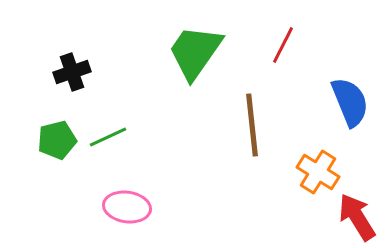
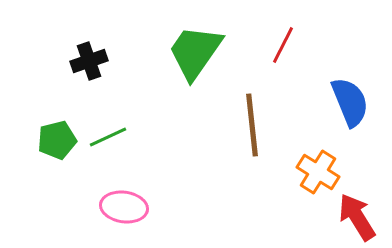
black cross: moved 17 px right, 11 px up
pink ellipse: moved 3 px left
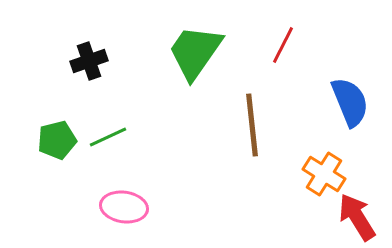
orange cross: moved 6 px right, 2 px down
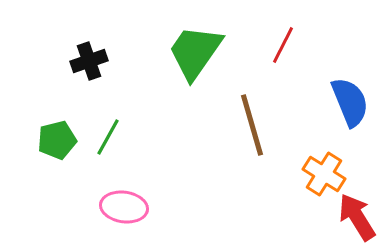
brown line: rotated 10 degrees counterclockwise
green line: rotated 36 degrees counterclockwise
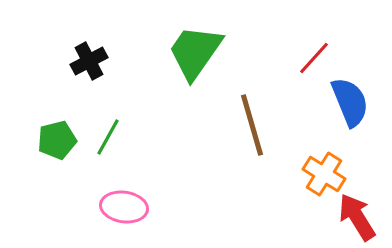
red line: moved 31 px right, 13 px down; rotated 15 degrees clockwise
black cross: rotated 9 degrees counterclockwise
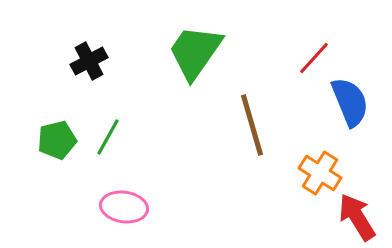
orange cross: moved 4 px left, 1 px up
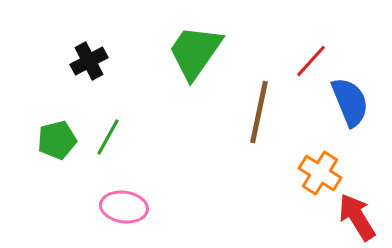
red line: moved 3 px left, 3 px down
brown line: moved 7 px right, 13 px up; rotated 28 degrees clockwise
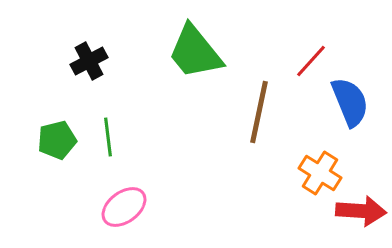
green trapezoid: rotated 74 degrees counterclockwise
green line: rotated 36 degrees counterclockwise
pink ellipse: rotated 45 degrees counterclockwise
red arrow: moved 4 px right, 6 px up; rotated 126 degrees clockwise
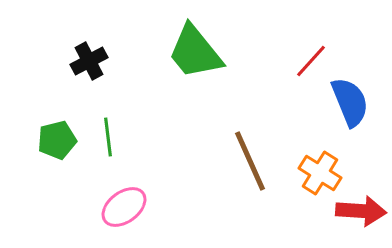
brown line: moved 9 px left, 49 px down; rotated 36 degrees counterclockwise
